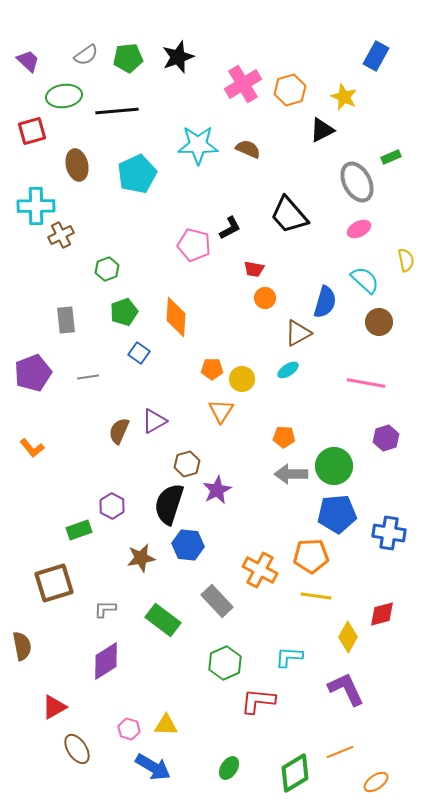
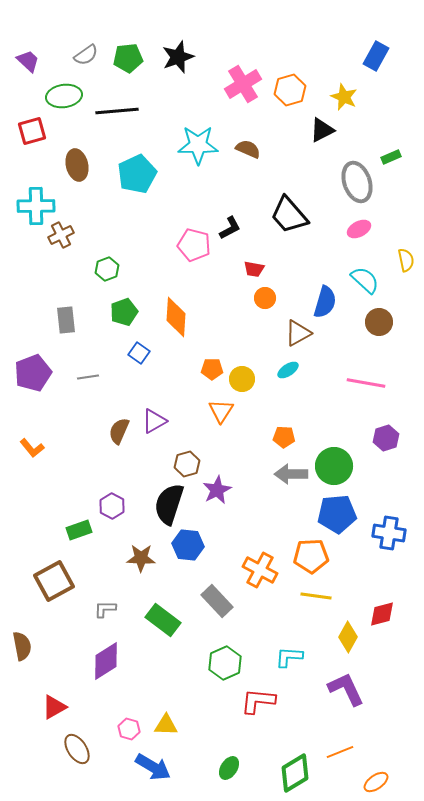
gray ellipse at (357, 182): rotated 9 degrees clockwise
brown star at (141, 558): rotated 12 degrees clockwise
brown square at (54, 583): moved 2 px up; rotated 12 degrees counterclockwise
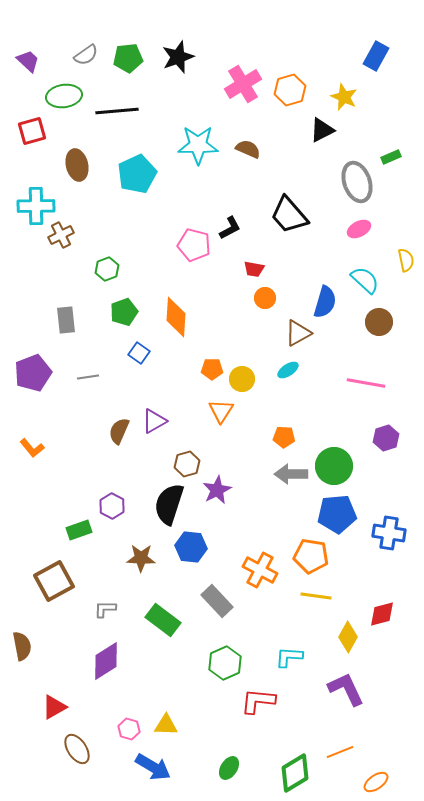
blue hexagon at (188, 545): moved 3 px right, 2 px down
orange pentagon at (311, 556): rotated 12 degrees clockwise
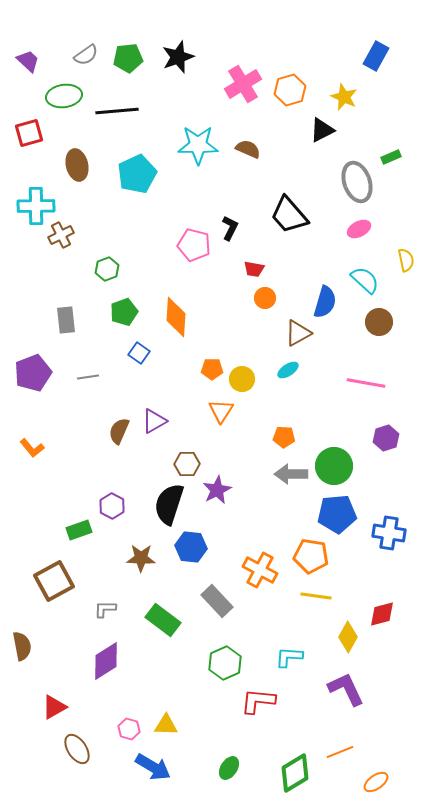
red square at (32, 131): moved 3 px left, 2 px down
black L-shape at (230, 228): rotated 35 degrees counterclockwise
brown hexagon at (187, 464): rotated 15 degrees clockwise
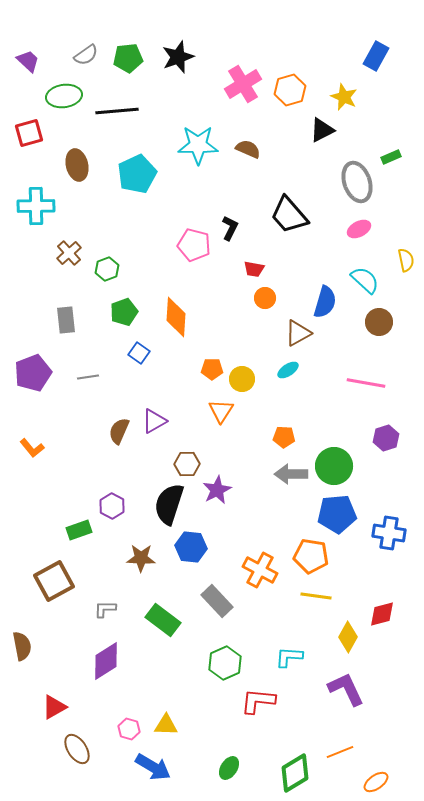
brown cross at (61, 235): moved 8 px right, 18 px down; rotated 15 degrees counterclockwise
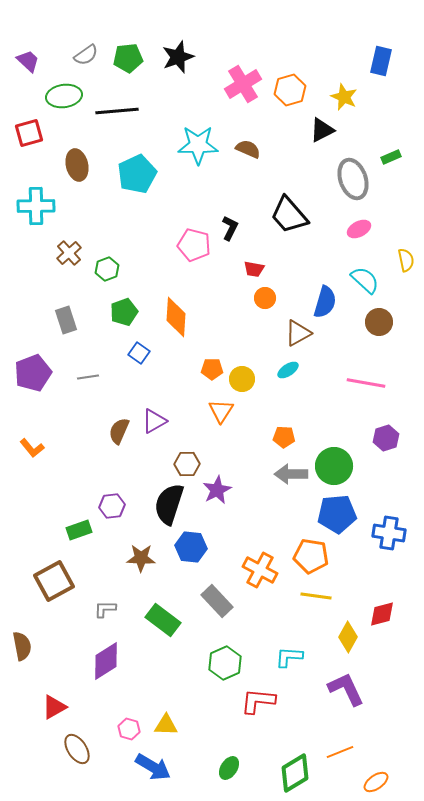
blue rectangle at (376, 56): moved 5 px right, 5 px down; rotated 16 degrees counterclockwise
gray ellipse at (357, 182): moved 4 px left, 3 px up
gray rectangle at (66, 320): rotated 12 degrees counterclockwise
purple hexagon at (112, 506): rotated 25 degrees clockwise
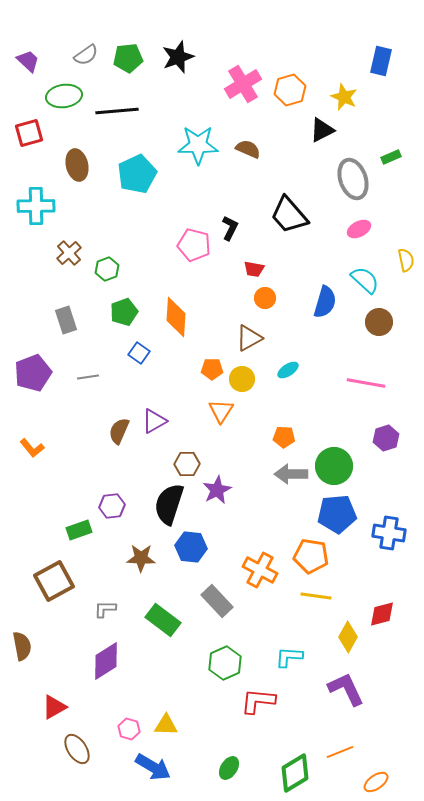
brown triangle at (298, 333): moved 49 px left, 5 px down
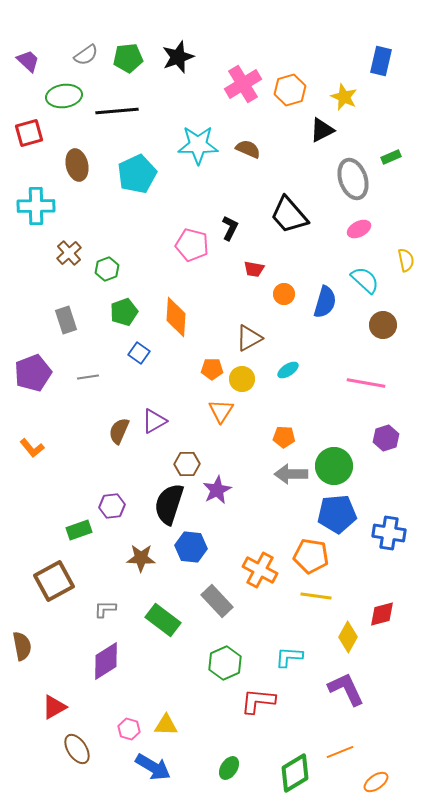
pink pentagon at (194, 245): moved 2 px left
orange circle at (265, 298): moved 19 px right, 4 px up
brown circle at (379, 322): moved 4 px right, 3 px down
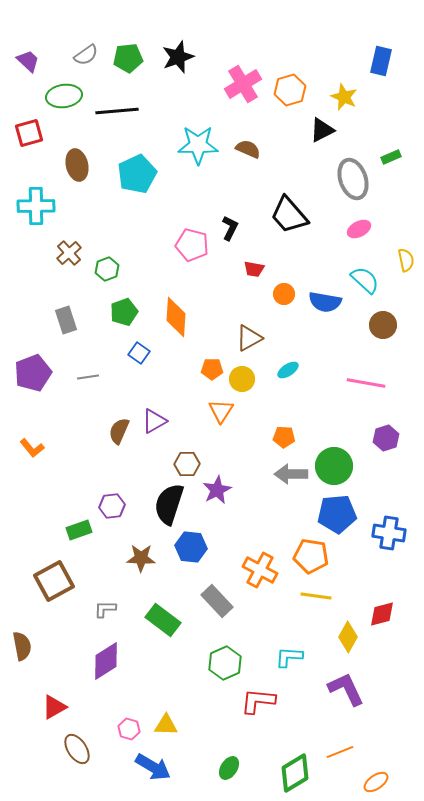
blue semicircle at (325, 302): rotated 84 degrees clockwise
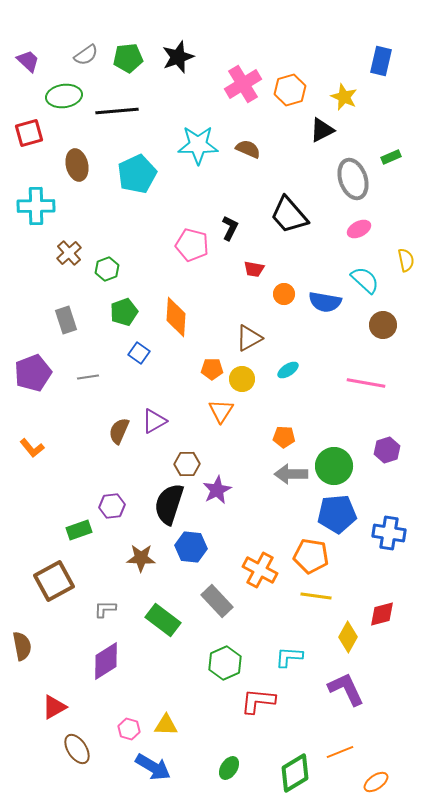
purple hexagon at (386, 438): moved 1 px right, 12 px down
